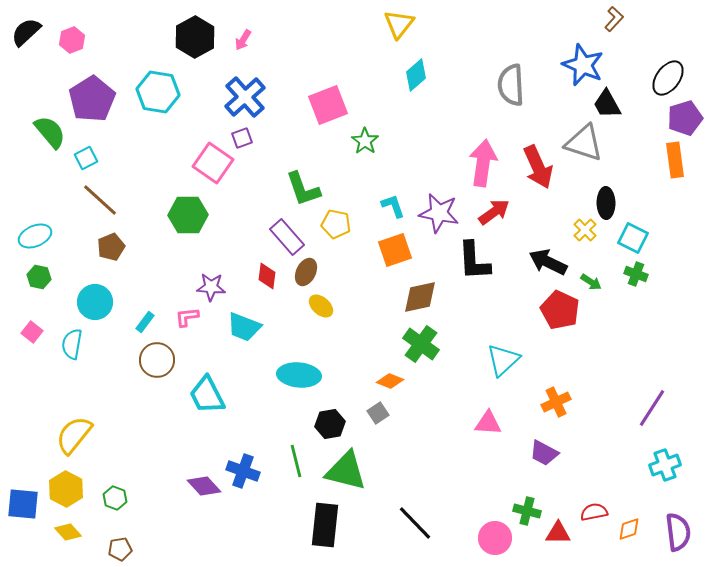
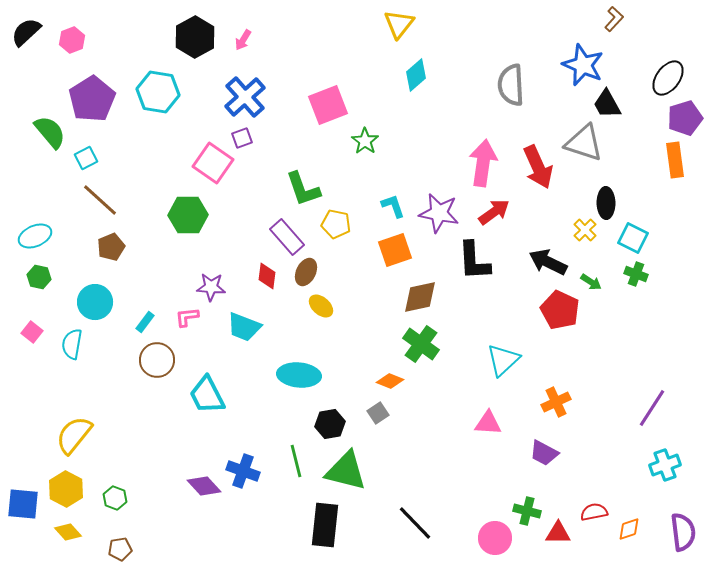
purple semicircle at (678, 532): moved 5 px right
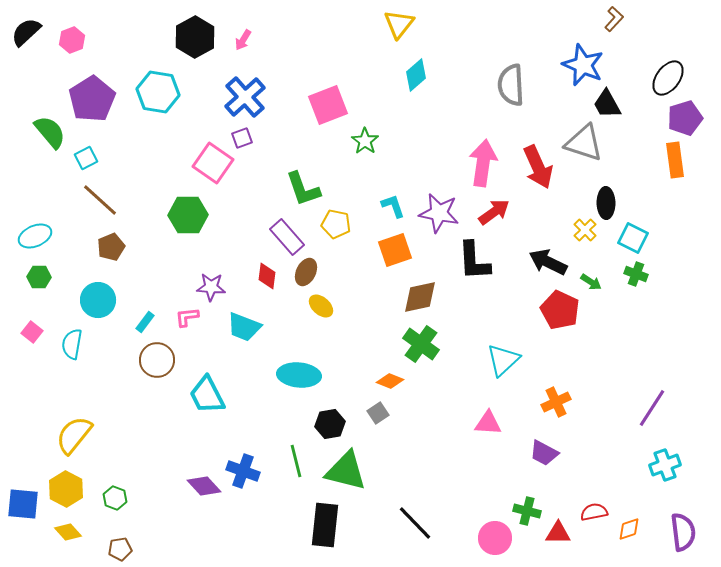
green hexagon at (39, 277): rotated 10 degrees counterclockwise
cyan circle at (95, 302): moved 3 px right, 2 px up
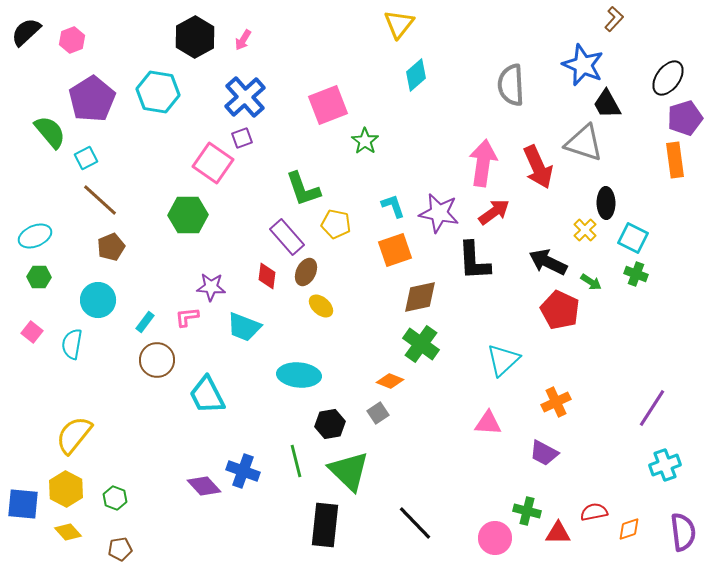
green triangle at (346, 471): moved 3 px right; rotated 30 degrees clockwise
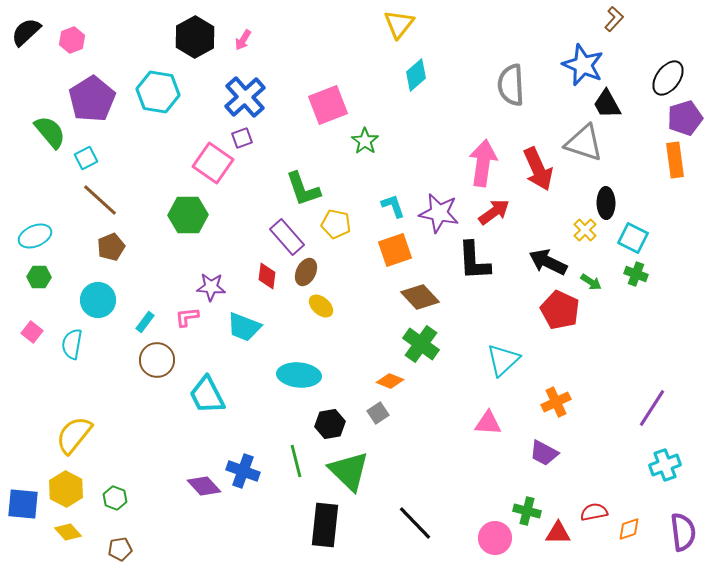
red arrow at (538, 167): moved 2 px down
brown diamond at (420, 297): rotated 60 degrees clockwise
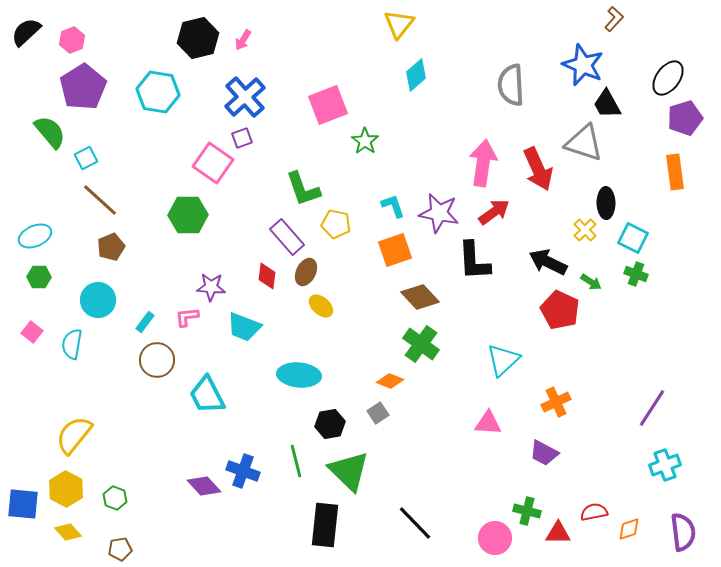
black hexagon at (195, 37): moved 3 px right, 1 px down; rotated 15 degrees clockwise
purple pentagon at (92, 99): moved 9 px left, 12 px up
orange rectangle at (675, 160): moved 12 px down
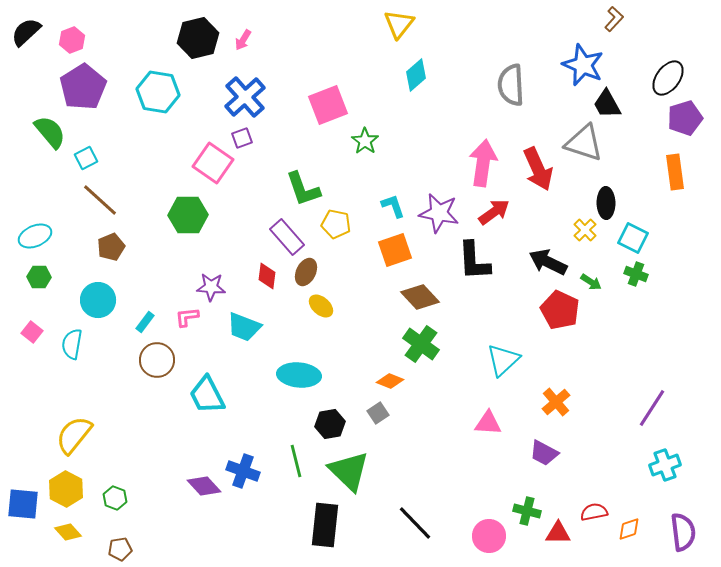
orange cross at (556, 402): rotated 16 degrees counterclockwise
pink circle at (495, 538): moved 6 px left, 2 px up
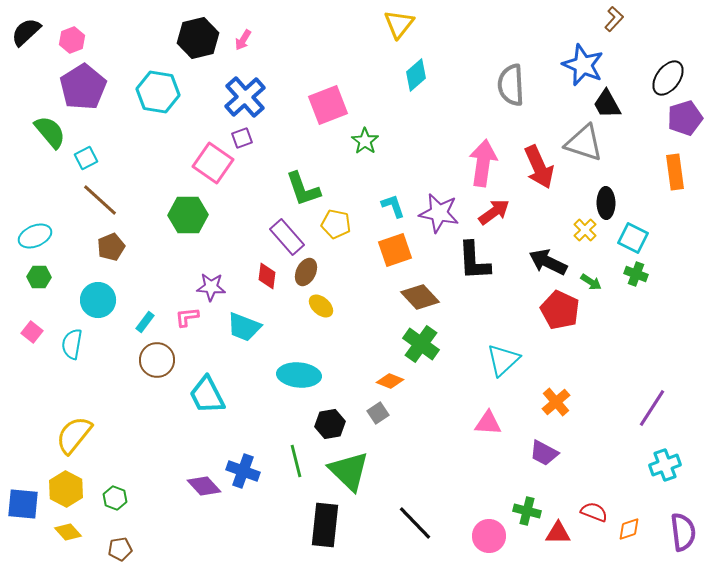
red arrow at (538, 169): moved 1 px right, 2 px up
red semicircle at (594, 512): rotated 32 degrees clockwise
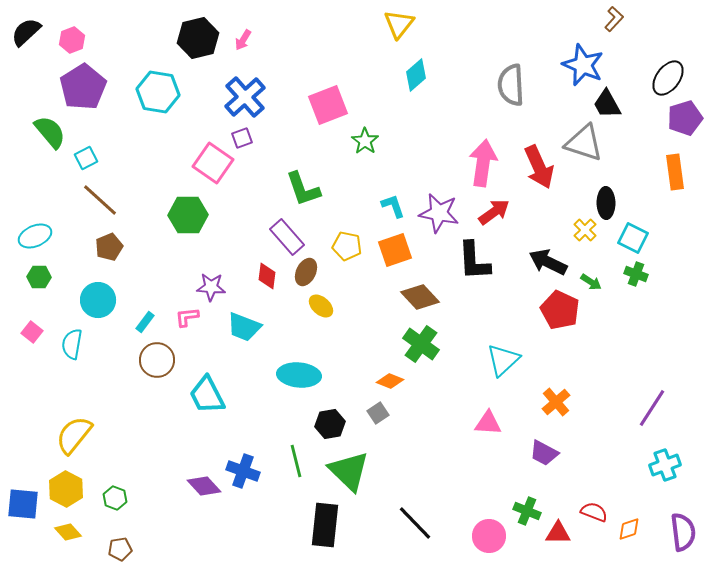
yellow pentagon at (336, 224): moved 11 px right, 22 px down
brown pentagon at (111, 247): moved 2 px left
green cross at (527, 511): rotated 8 degrees clockwise
